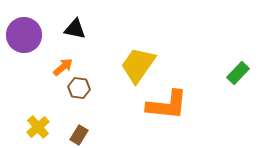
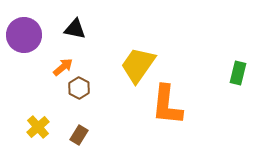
green rectangle: rotated 30 degrees counterclockwise
brown hexagon: rotated 20 degrees clockwise
orange L-shape: rotated 90 degrees clockwise
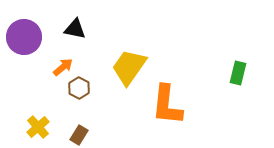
purple circle: moved 2 px down
yellow trapezoid: moved 9 px left, 2 px down
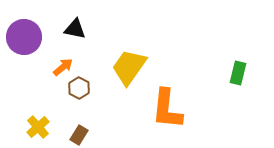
orange L-shape: moved 4 px down
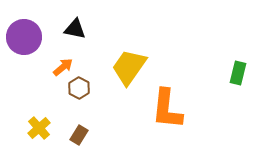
yellow cross: moved 1 px right, 1 px down
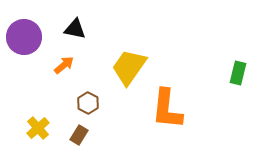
orange arrow: moved 1 px right, 2 px up
brown hexagon: moved 9 px right, 15 px down
yellow cross: moved 1 px left
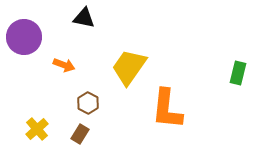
black triangle: moved 9 px right, 11 px up
orange arrow: rotated 60 degrees clockwise
yellow cross: moved 1 px left, 1 px down
brown rectangle: moved 1 px right, 1 px up
